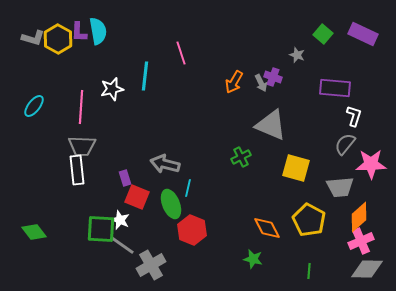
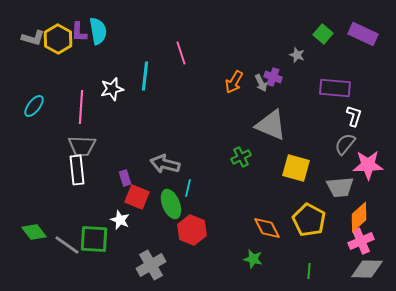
pink star at (371, 164): moved 3 px left, 1 px down
green square at (101, 229): moved 7 px left, 10 px down
gray line at (122, 245): moved 55 px left
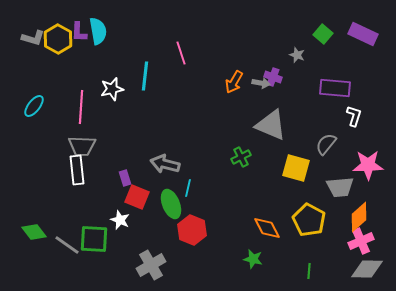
gray arrow at (261, 83): rotated 54 degrees counterclockwise
gray semicircle at (345, 144): moved 19 px left
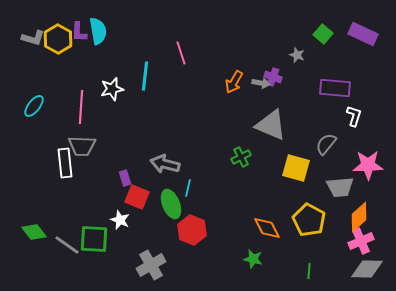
white rectangle at (77, 170): moved 12 px left, 7 px up
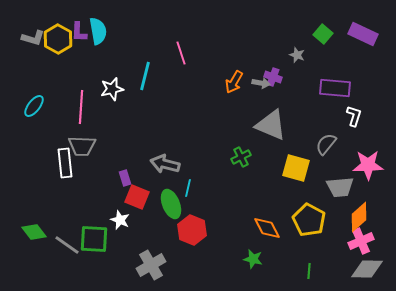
cyan line at (145, 76): rotated 8 degrees clockwise
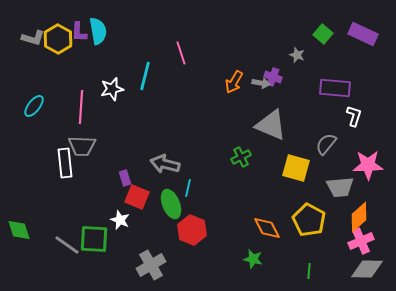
green diamond at (34, 232): moved 15 px left, 2 px up; rotated 20 degrees clockwise
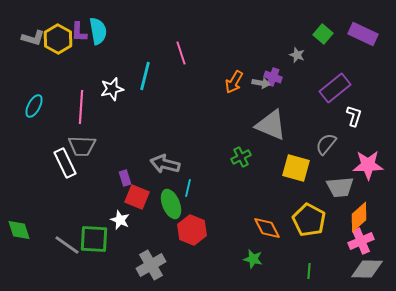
purple rectangle at (335, 88): rotated 44 degrees counterclockwise
cyan ellipse at (34, 106): rotated 10 degrees counterclockwise
white rectangle at (65, 163): rotated 20 degrees counterclockwise
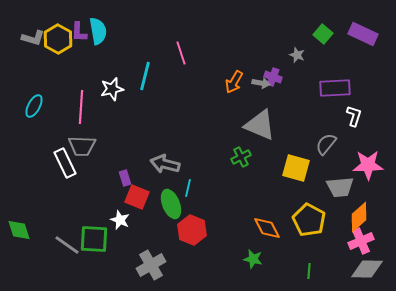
purple rectangle at (335, 88): rotated 36 degrees clockwise
gray triangle at (271, 125): moved 11 px left
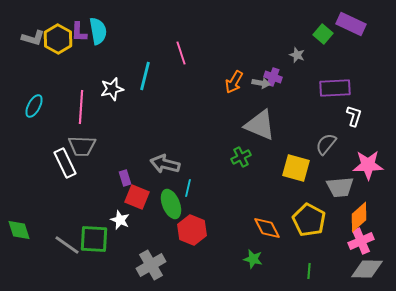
purple rectangle at (363, 34): moved 12 px left, 10 px up
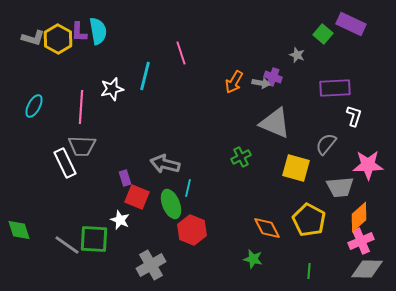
gray triangle at (260, 125): moved 15 px right, 2 px up
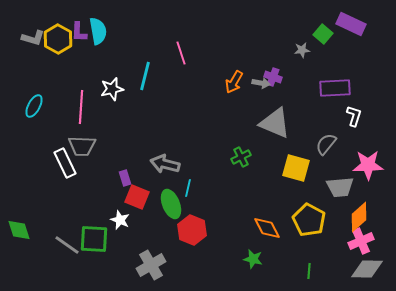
gray star at (297, 55): moved 5 px right, 5 px up; rotated 28 degrees counterclockwise
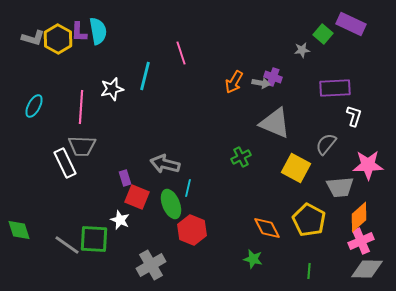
yellow square at (296, 168): rotated 12 degrees clockwise
